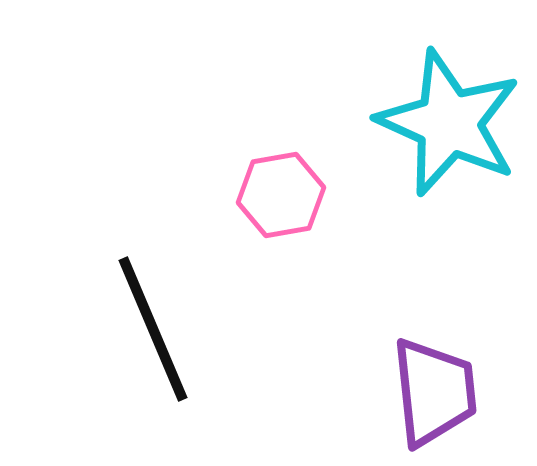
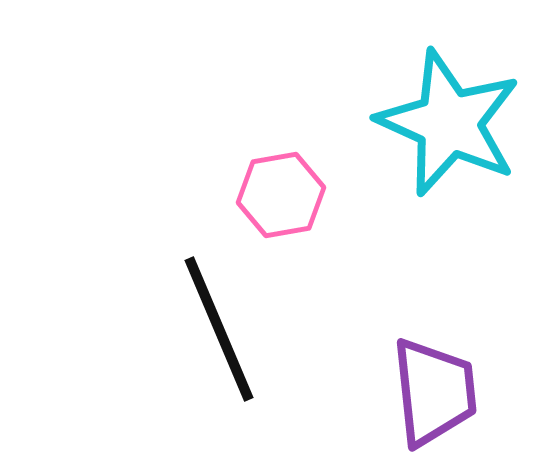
black line: moved 66 px right
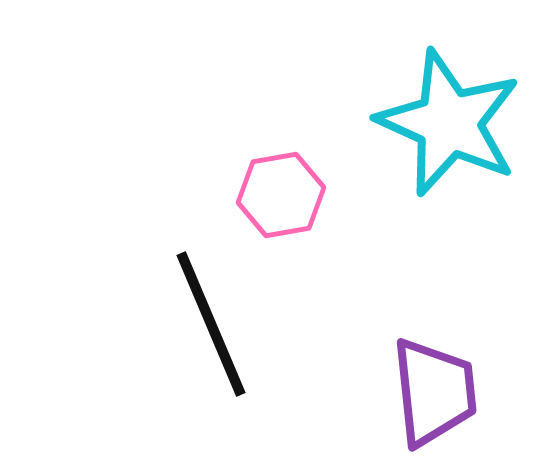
black line: moved 8 px left, 5 px up
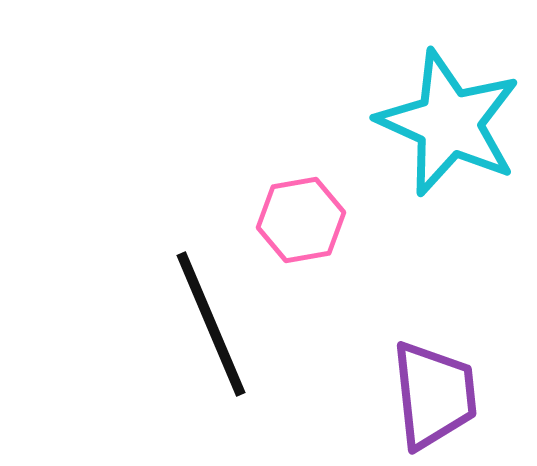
pink hexagon: moved 20 px right, 25 px down
purple trapezoid: moved 3 px down
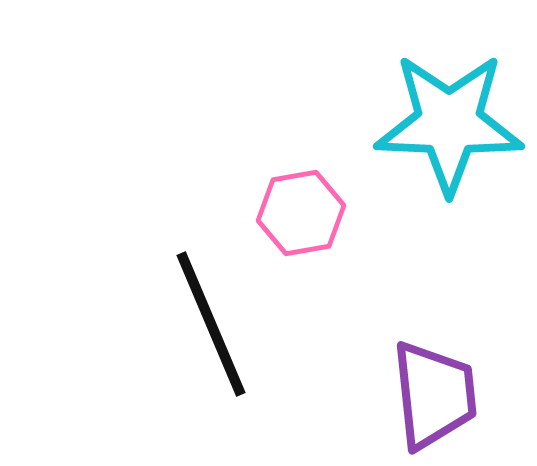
cyan star: rotated 22 degrees counterclockwise
pink hexagon: moved 7 px up
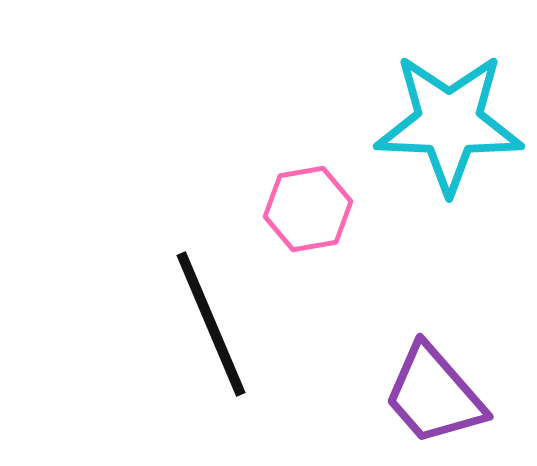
pink hexagon: moved 7 px right, 4 px up
purple trapezoid: rotated 145 degrees clockwise
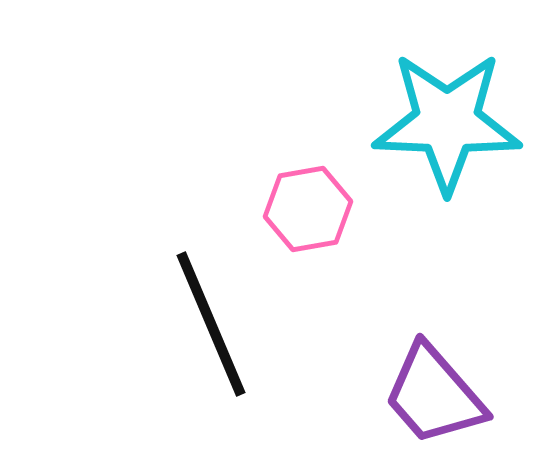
cyan star: moved 2 px left, 1 px up
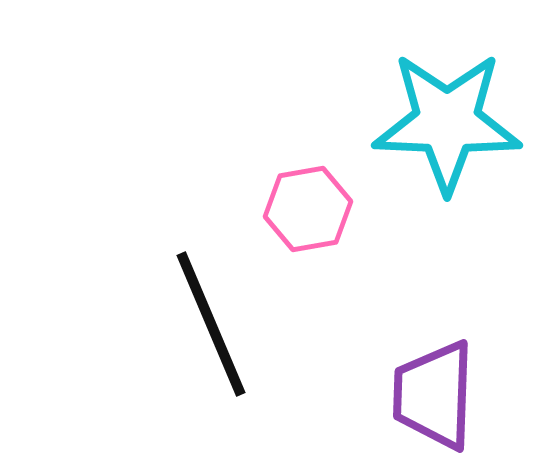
purple trapezoid: rotated 43 degrees clockwise
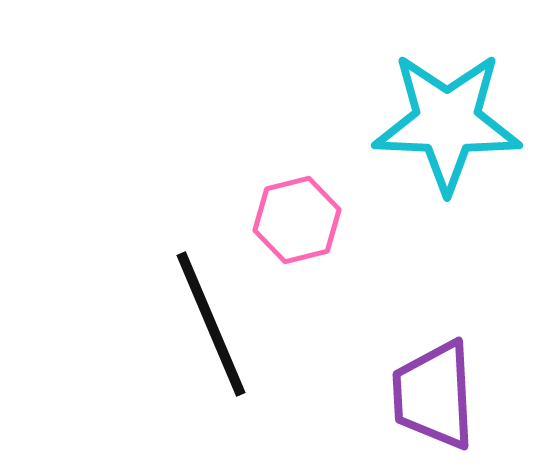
pink hexagon: moved 11 px left, 11 px down; rotated 4 degrees counterclockwise
purple trapezoid: rotated 5 degrees counterclockwise
